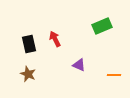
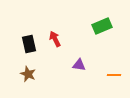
purple triangle: rotated 16 degrees counterclockwise
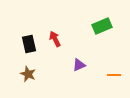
purple triangle: rotated 32 degrees counterclockwise
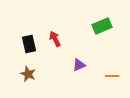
orange line: moved 2 px left, 1 px down
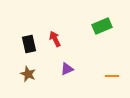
purple triangle: moved 12 px left, 4 px down
